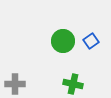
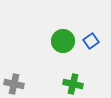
gray cross: moved 1 px left; rotated 12 degrees clockwise
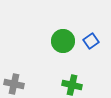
green cross: moved 1 px left, 1 px down
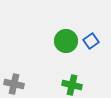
green circle: moved 3 px right
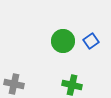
green circle: moved 3 px left
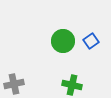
gray cross: rotated 24 degrees counterclockwise
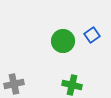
blue square: moved 1 px right, 6 px up
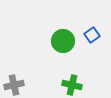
gray cross: moved 1 px down
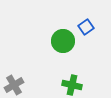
blue square: moved 6 px left, 8 px up
gray cross: rotated 18 degrees counterclockwise
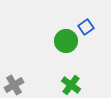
green circle: moved 3 px right
green cross: moved 1 px left; rotated 24 degrees clockwise
